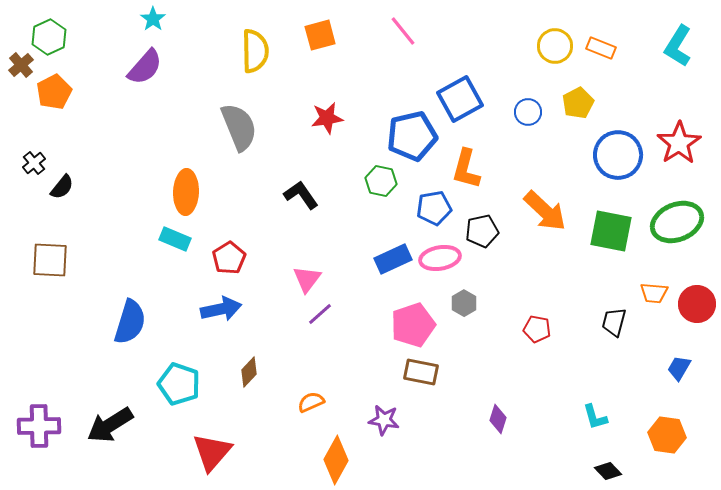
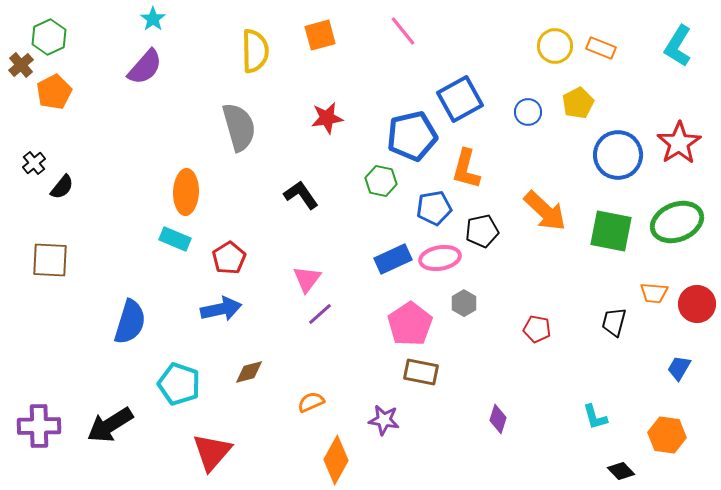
gray semicircle at (239, 127): rotated 6 degrees clockwise
pink pentagon at (413, 325): moved 3 px left, 1 px up; rotated 15 degrees counterclockwise
brown diamond at (249, 372): rotated 32 degrees clockwise
black diamond at (608, 471): moved 13 px right
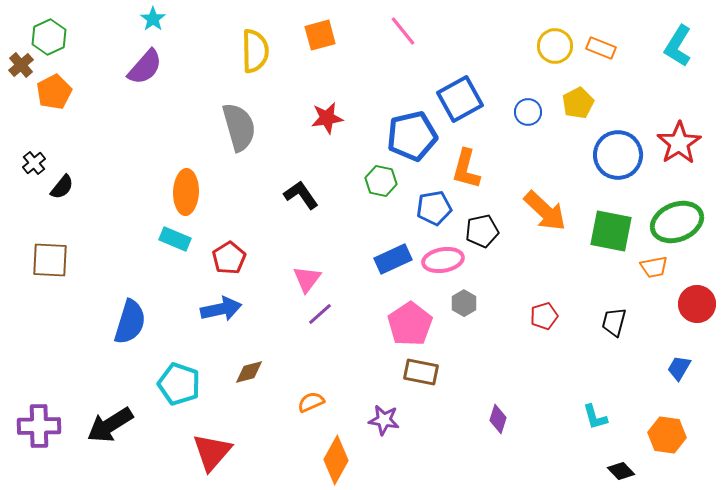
pink ellipse at (440, 258): moved 3 px right, 2 px down
orange trapezoid at (654, 293): moved 26 px up; rotated 16 degrees counterclockwise
red pentagon at (537, 329): moved 7 px right, 13 px up; rotated 28 degrees counterclockwise
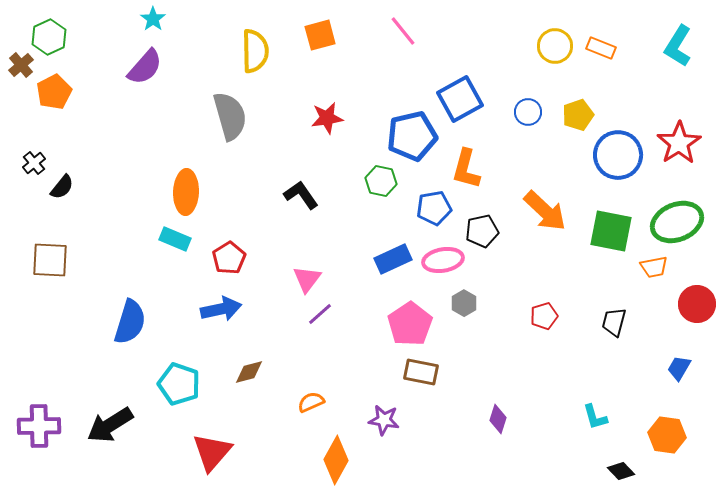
yellow pentagon at (578, 103): moved 12 px down; rotated 8 degrees clockwise
gray semicircle at (239, 127): moved 9 px left, 11 px up
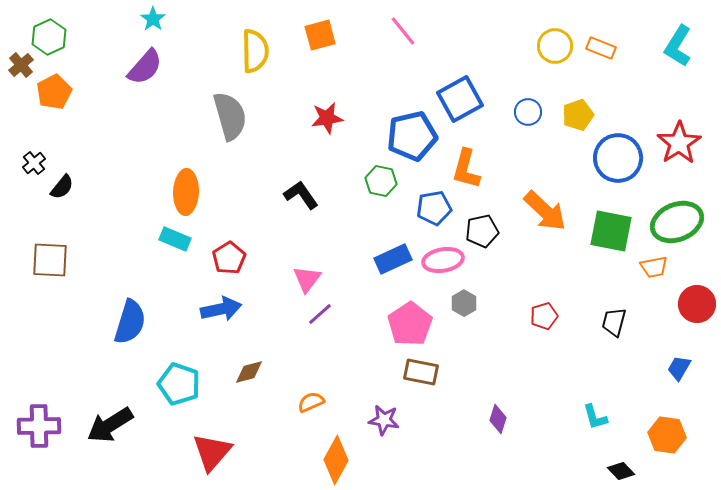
blue circle at (618, 155): moved 3 px down
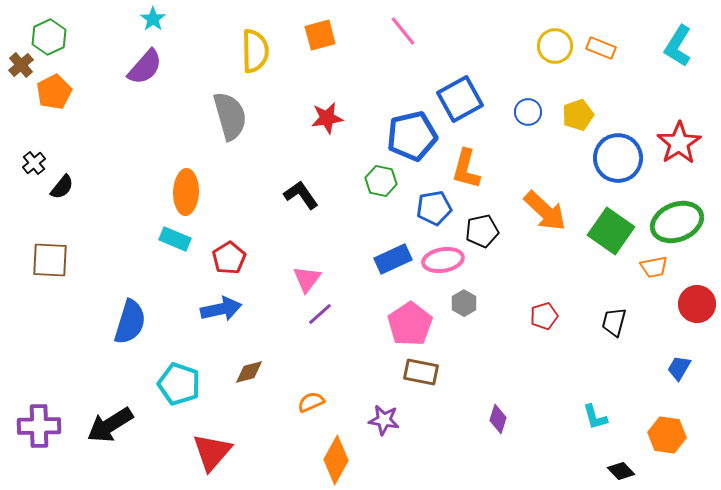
green square at (611, 231): rotated 24 degrees clockwise
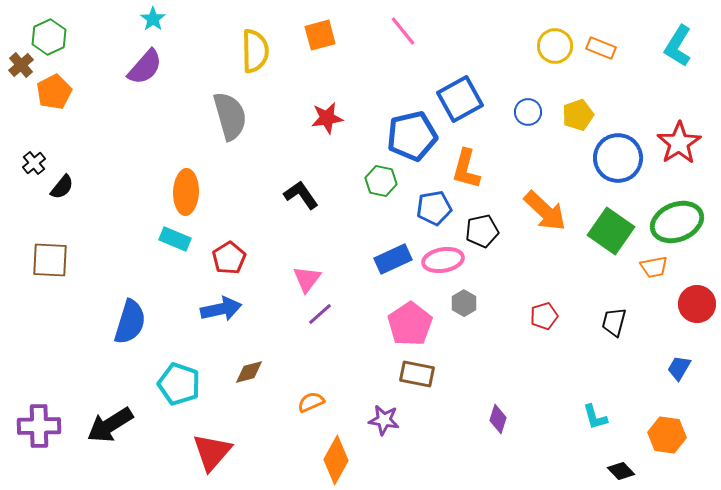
brown rectangle at (421, 372): moved 4 px left, 2 px down
